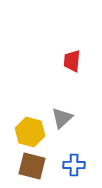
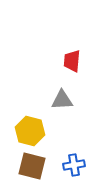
gray triangle: moved 18 px up; rotated 40 degrees clockwise
yellow hexagon: moved 1 px up
blue cross: rotated 10 degrees counterclockwise
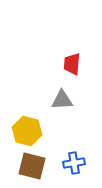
red trapezoid: moved 3 px down
yellow hexagon: moved 3 px left
blue cross: moved 2 px up
